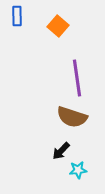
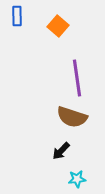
cyan star: moved 1 px left, 9 px down
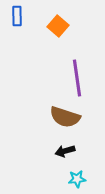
brown semicircle: moved 7 px left
black arrow: moved 4 px right; rotated 30 degrees clockwise
